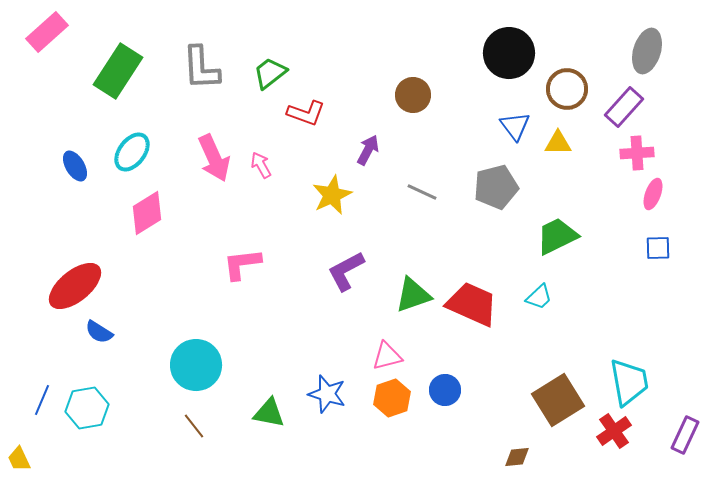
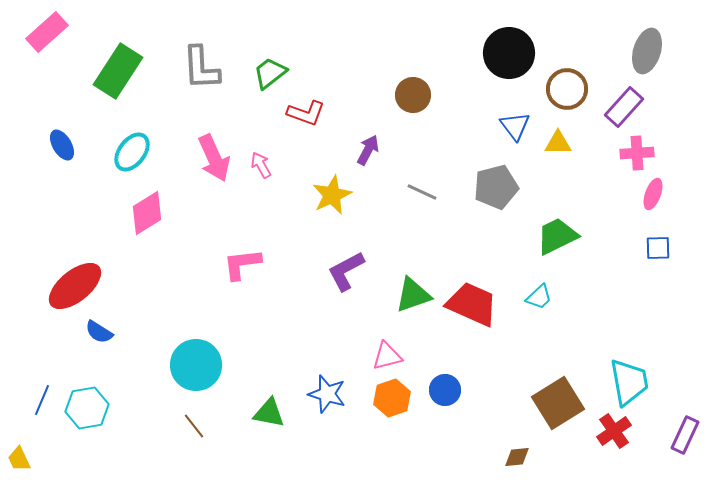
blue ellipse at (75, 166): moved 13 px left, 21 px up
brown square at (558, 400): moved 3 px down
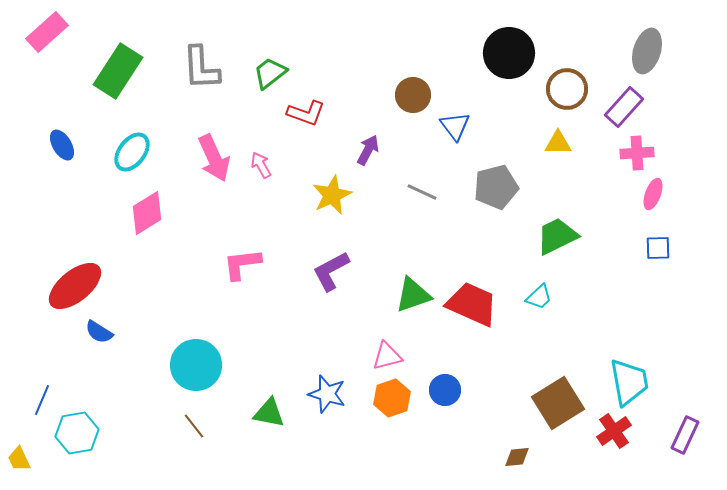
blue triangle at (515, 126): moved 60 px left
purple L-shape at (346, 271): moved 15 px left
cyan hexagon at (87, 408): moved 10 px left, 25 px down
